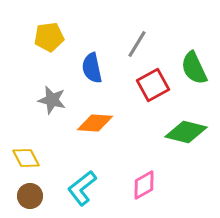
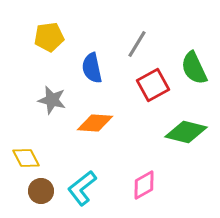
brown circle: moved 11 px right, 5 px up
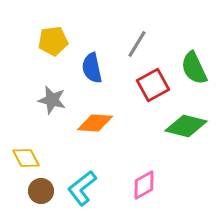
yellow pentagon: moved 4 px right, 4 px down
green diamond: moved 6 px up
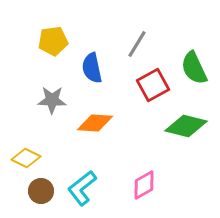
gray star: rotated 12 degrees counterclockwise
yellow diamond: rotated 36 degrees counterclockwise
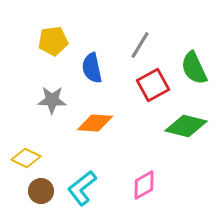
gray line: moved 3 px right, 1 px down
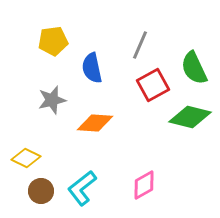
gray line: rotated 8 degrees counterclockwise
gray star: rotated 16 degrees counterclockwise
green diamond: moved 4 px right, 9 px up
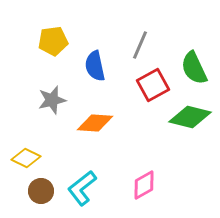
blue semicircle: moved 3 px right, 2 px up
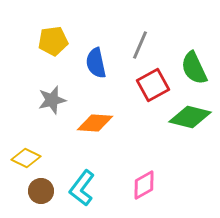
blue semicircle: moved 1 px right, 3 px up
cyan L-shape: rotated 15 degrees counterclockwise
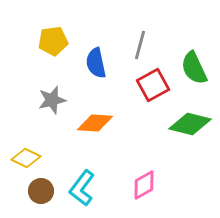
gray line: rotated 8 degrees counterclockwise
green diamond: moved 7 px down
